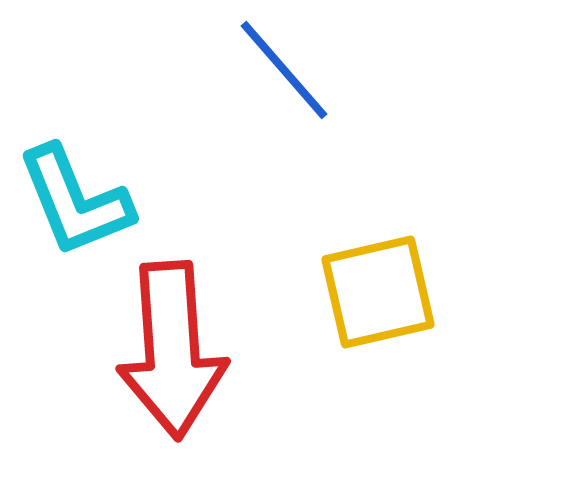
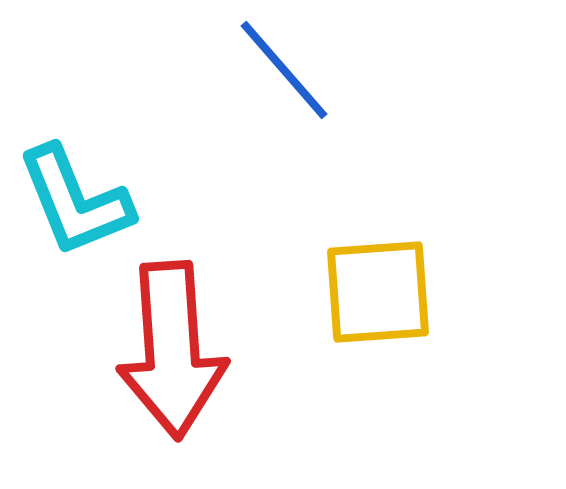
yellow square: rotated 9 degrees clockwise
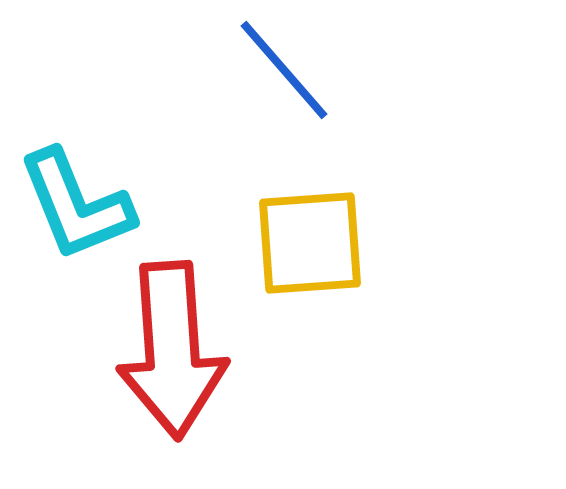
cyan L-shape: moved 1 px right, 4 px down
yellow square: moved 68 px left, 49 px up
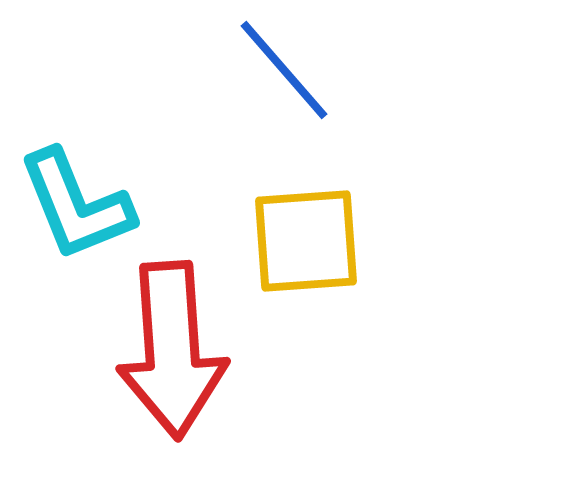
yellow square: moved 4 px left, 2 px up
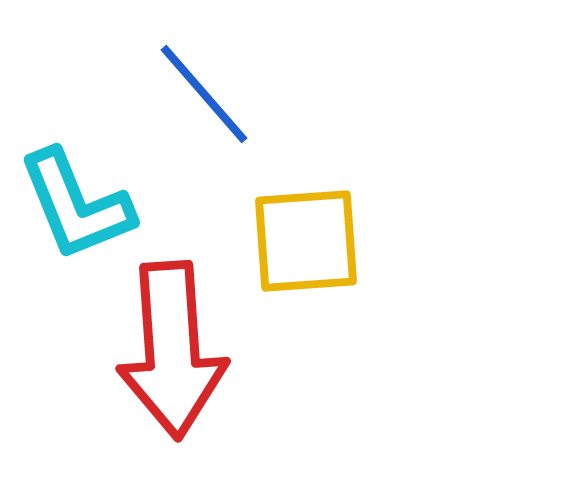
blue line: moved 80 px left, 24 px down
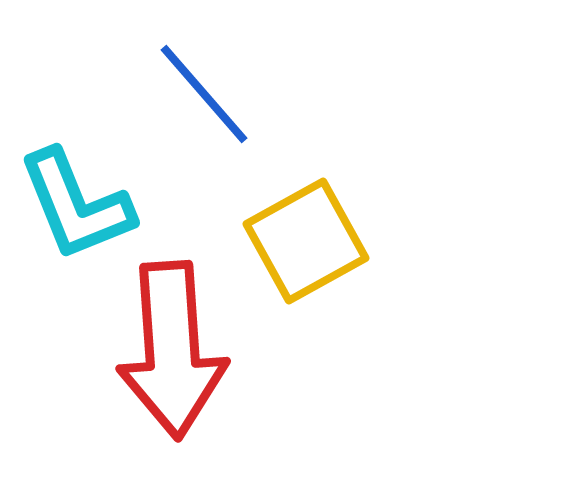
yellow square: rotated 25 degrees counterclockwise
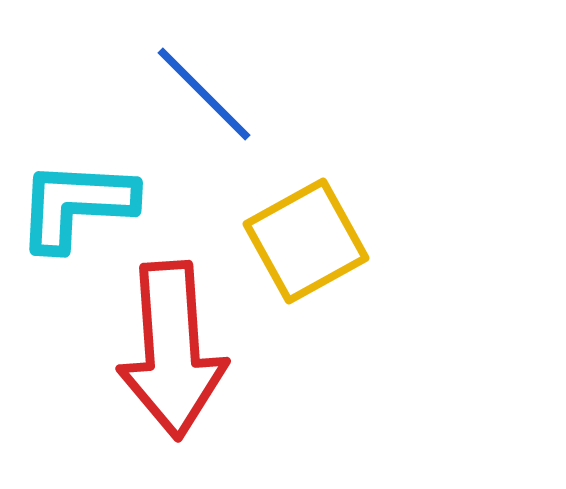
blue line: rotated 4 degrees counterclockwise
cyan L-shape: rotated 115 degrees clockwise
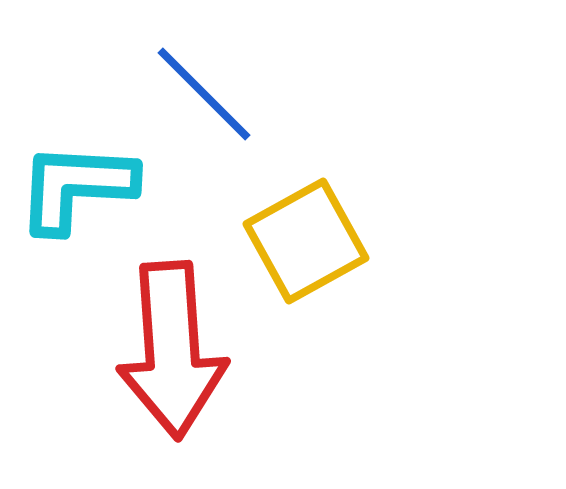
cyan L-shape: moved 18 px up
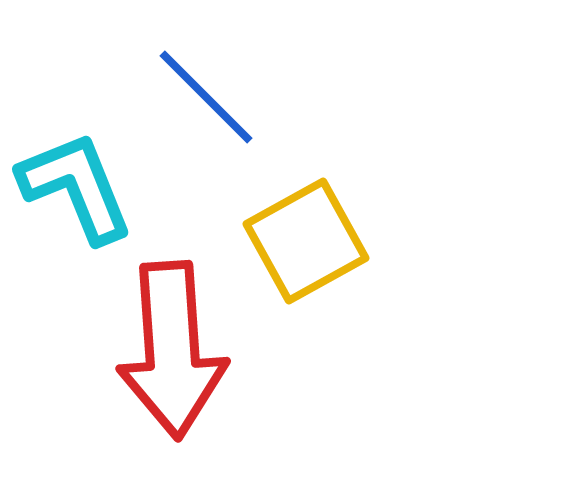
blue line: moved 2 px right, 3 px down
cyan L-shape: rotated 65 degrees clockwise
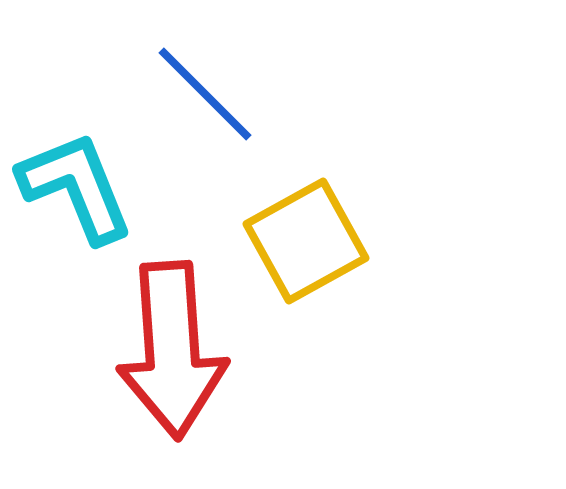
blue line: moved 1 px left, 3 px up
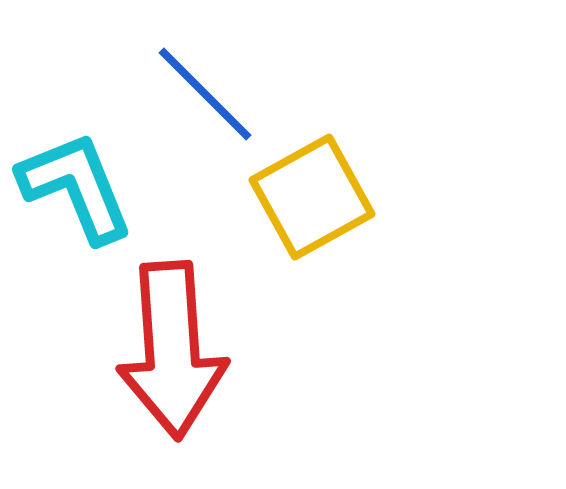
yellow square: moved 6 px right, 44 px up
